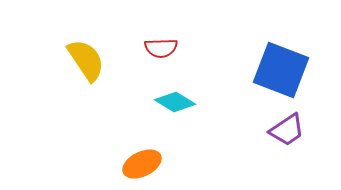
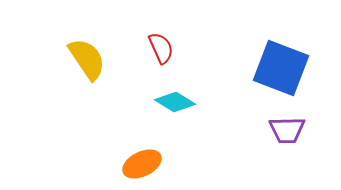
red semicircle: rotated 112 degrees counterclockwise
yellow semicircle: moved 1 px right, 1 px up
blue square: moved 2 px up
purple trapezoid: rotated 33 degrees clockwise
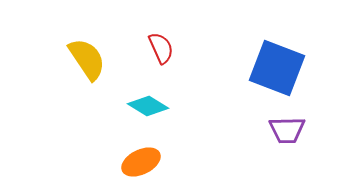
blue square: moved 4 px left
cyan diamond: moved 27 px left, 4 px down
orange ellipse: moved 1 px left, 2 px up
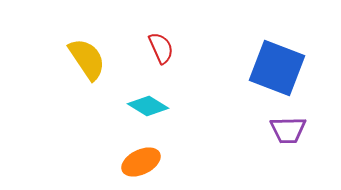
purple trapezoid: moved 1 px right
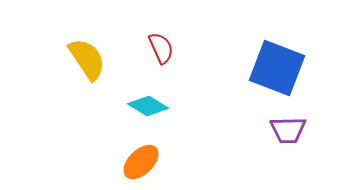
orange ellipse: rotated 18 degrees counterclockwise
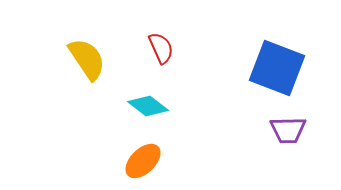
cyan diamond: rotated 6 degrees clockwise
orange ellipse: moved 2 px right, 1 px up
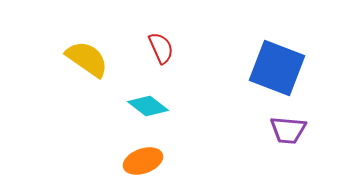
yellow semicircle: rotated 21 degrees counterclockwise
purple trapezoid: rotated 6 degrees clockwise
orange ellipse: rotated 24 degrees clockwise
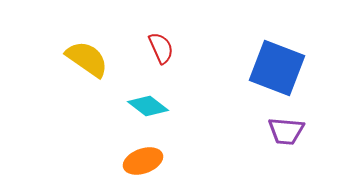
purple trapezoid: moved 2 px left, 1 px down
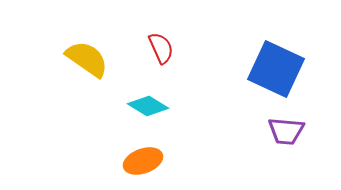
blue square: moved 1 px left, 1 px down; rotated 4 degrees clockwise
cyan diamond: rotated 6 degrees counterclockwise
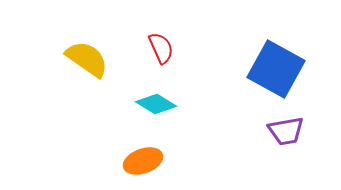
blue square: rotated 4 degrees clockwise
cyan diamond: moved 8 px right, 2 px up
purple trapezoid: rotated 15 degrees counterclockwise
